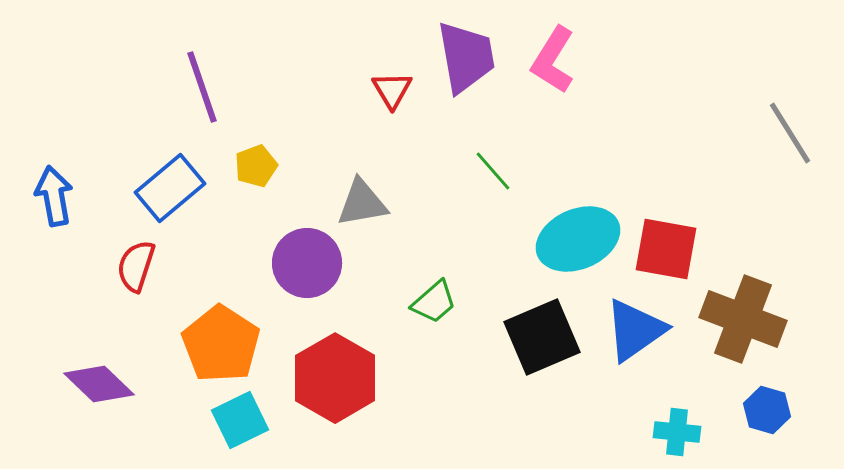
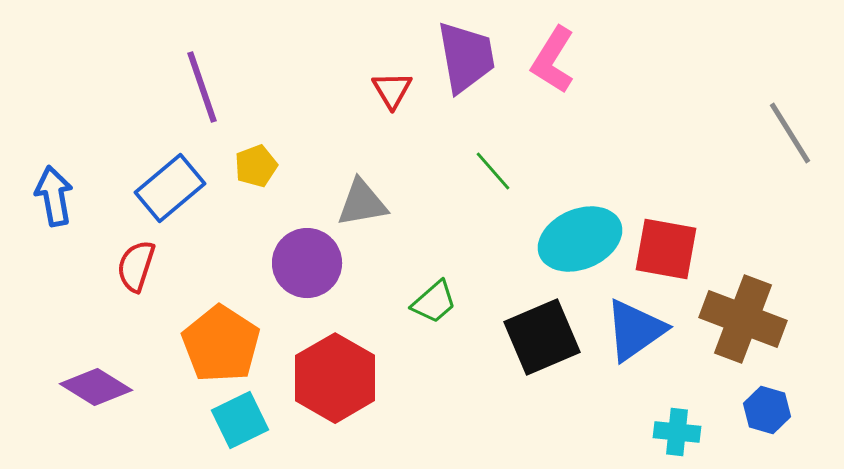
cyan ellipse: moved 2 px right
purple diamond: moved 3 px left, 3 px down; rotated 12 degrees counterclockwise
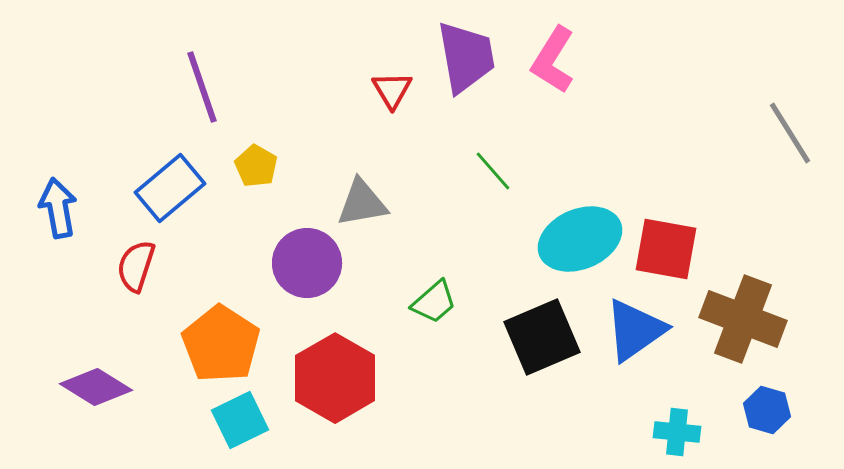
yellow pentagon: rotated 21 degrees counterclockwise
blue arrow: moved 4 px right, 12 px down
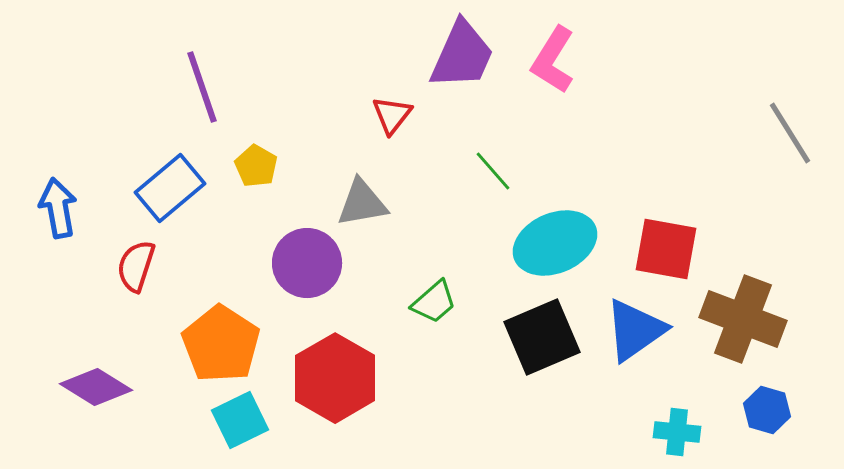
purple trapezoid: moved 4 px left, 2 px up; rotated 34 degrees clockwise
red triangle: moved 25 px down; rotated 9 degrees clockwise
cyan ellipse: moved 25 px left, 4 px down
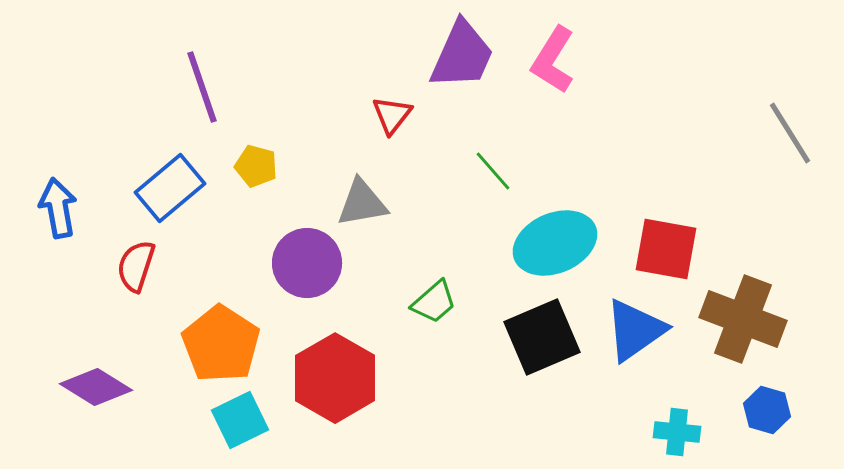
yellow pentagon: rotated 15 degrees counterclockwise
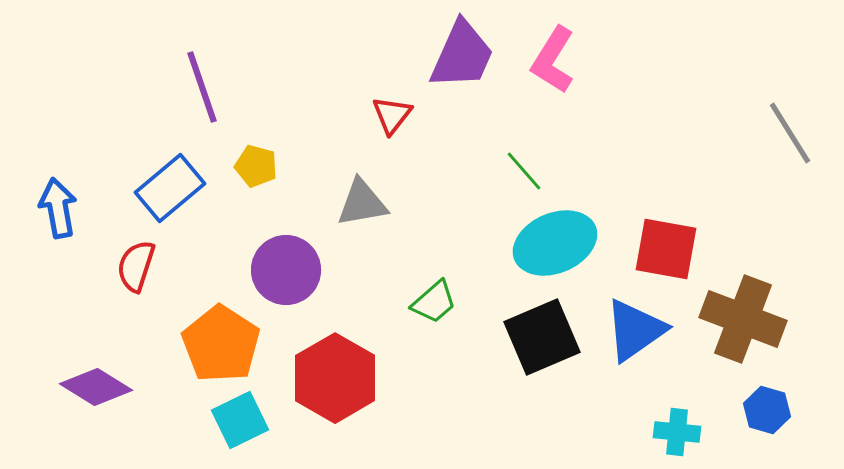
green line: moved 31 px right
purple circle: moved 21 px left, 7 px down
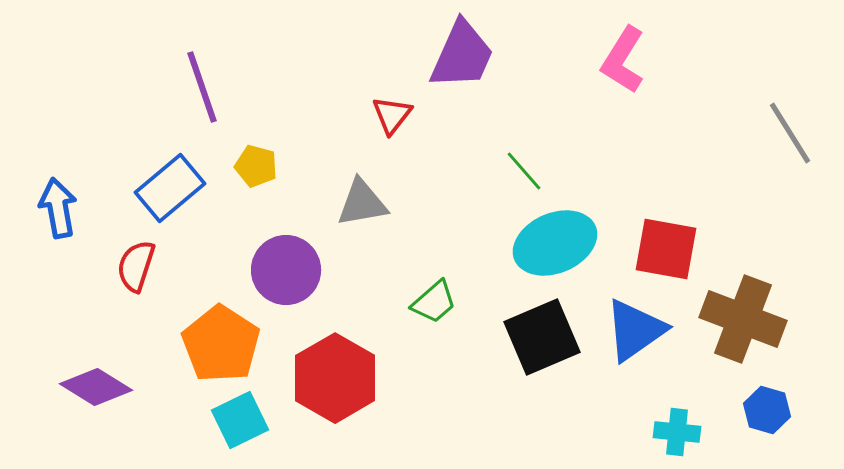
pink L-shape: moved 70 px right
